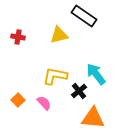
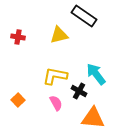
black cross: rotated 21 degrees counterclockwise
pink semicircle: moved 12 px right; rotated 14 degrees clockwise
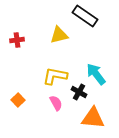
black rectangle: moved 1 px right
red cross: moved 1 px left, 3 px down; rotated 16 degrees counterclockwise
black cross: moved 1 px down
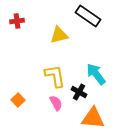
black rectangle: moved 3 px right
red cross: moved 19 px up
yellow L-shape: rotated 70 degrees clockwise
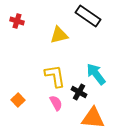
red cross: rotated 24 degrees clockwise
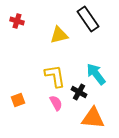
black rectangle: moved 3 px down; rotated 20 degrees clockwise
orange square: rotated 24 degrees clockwise
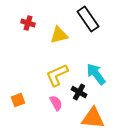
red cross: moved 11 px right, 2 px down
yellow L-shape: moved 2 px right, 1 px up; rotated 105 degrees counterclockwise
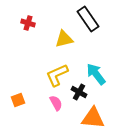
yellow triangle: moved 5 px right, 4 px down
